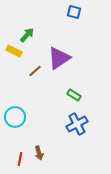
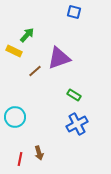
purple triangle: rotated 15 degrees clockwise
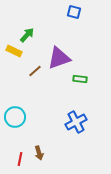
green rectangle: moved 6 px right, 16 px up; rotated 24 degrees counterclockwise
blue cross: moved 1 px left, 2 px up
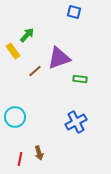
yellow rectangle: moved 1 px left; rotated 28 degrees clockwise
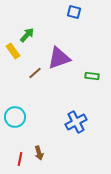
brown line: moved 2 px down
green rectangle: moved 12 px right, 3 px up
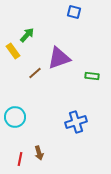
blue cross: rotated 10 degrees clockwise
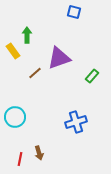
green arrow: rotated 42 degrees counterclockwise
green rectangle: rotated 56 degrees counterclockwise
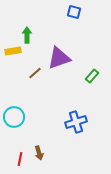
yellow rectangle: rotated 63 degrees counterclockwise
cyan circle: moved 1 px left
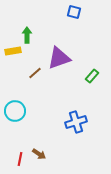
cyan circle: moved 1 px right, 6 px up
brown arrow: moved 1 px down; rotated 40 degrees counterclockwise
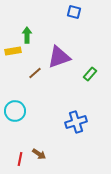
purple triangle: moved 1 px up
green rectangle: moved 2 px left, 2 px up
